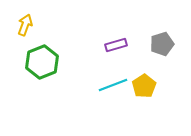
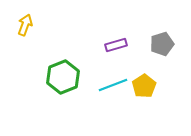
green hexagon: moved 21 px right, 15 px down
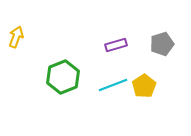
yellow arrow: moved 9 px left, 12 px down
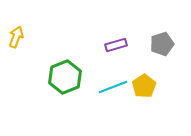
green hexagon: moved 2 px right
cyan line: moved 2 px down
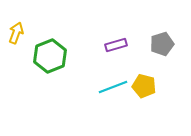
yellow arrow: moved 4 px up
green hexagon: moved 15 px left, 21 px up
yellow pentagon: rotated 25 degrees counterclockwise
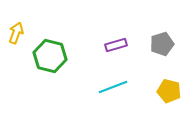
green hexagon: rotated 24 degrees counterclockwise
yellow pentagon: moved 25 px right, 5 px down
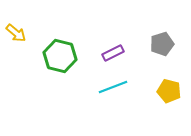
yellow arrow: rotated 110 degrees clockwise
purple rectangle: moved 3 px left, 8 px down; rotated 10 degrees counterclockwise
green hexagon: moved 10 px right
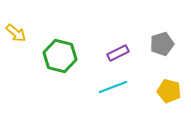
purple rectangle: moved 5 px right
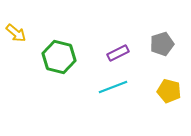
green hexagon: moved 1 px left, 1 px down
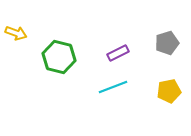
yellow arrow: rotated 20 degrees counterclockwise
gray pentagon: moved 5 px right, 1 px up
yellow pentagon: rotated 25 degrees counterclockwise
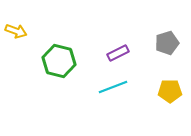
yellow arrow: moved 2 px up
green hexagon: moved 4 px down
yellow pentagon: moved 1 px right; rotated 10 degrees clockwise
